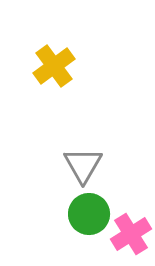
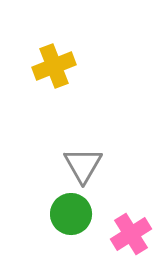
yellow cross: rotated 15 degrees clockwise
green circle: moved 18 px left
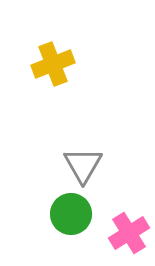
yellow cross: moved 1 px left, 2 px up
pink cross: moved 2 px left, 1 px up
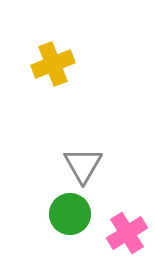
green circle: moved 1 px left
pink cross: moved 2 px left
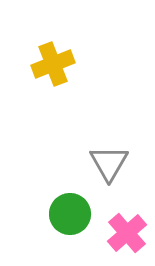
gray triangle: moved 26 px right, 2 px up
pink cross: rotated 9 degrees counterclockwise
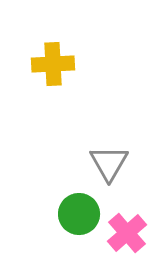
yellow cross: rotated 18 degrees clockwise
green circle: moved 9 px right
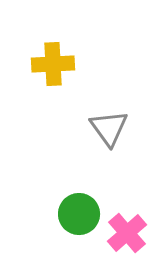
gray triangle: moved 35 px up; rotated 6 degrees counterclockwise
